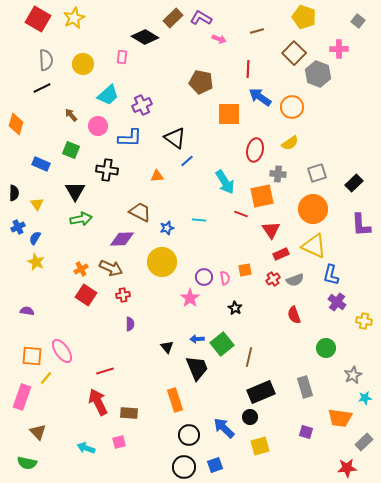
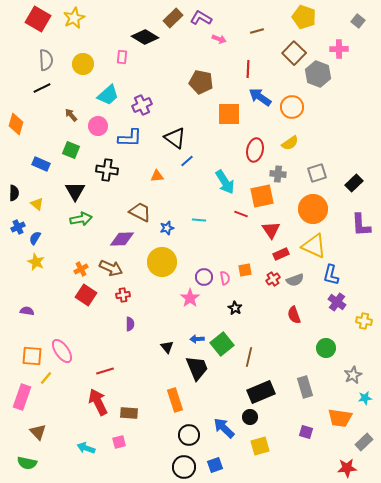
yellow triangle at (37, 204): rotated 16 degrees counterclockwise
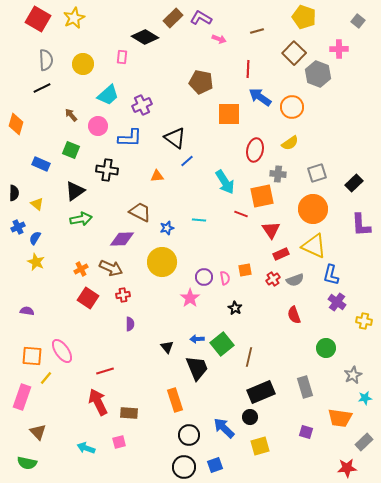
black triangle at (75, 191): rotated 25 degrees clockwise
red square at (86, 295): moved 2 px right, 3 px down
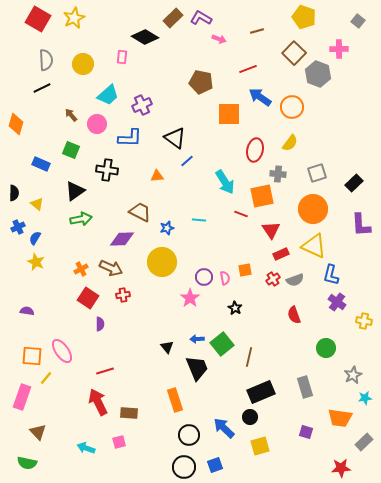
red line at (248, 69): rotated 66 degrees clockwise
pink circle at (98, 126): moved 1 px left, 2 px up
yellow semicircle at (290, 143): rotated 18 degrees counterclockwise
purple semicircle at (130, 324): moved 30 px left
red star at (347, 468): moved 6 px left
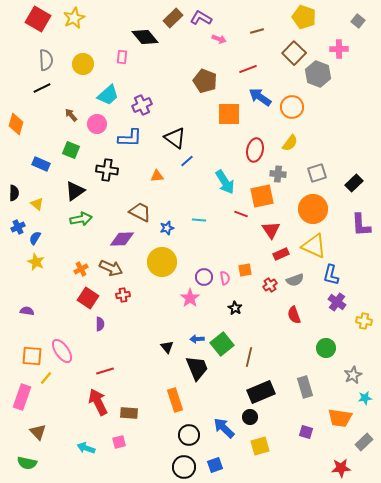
black diamond at (145, 37): rotated 20 degrees clockwise
brown pentagon at (201, 82): moved 4 px right, 1 px up; rotated 10 degrees clockwise
red cross at (273, 279): moved 3 px left, 6 px down
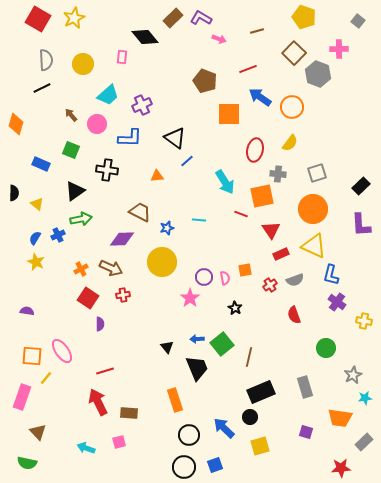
black rectangle at (354, 183): moved 7 px right, 3 px down
blue cross at (18, 227): moved 40 px right, 8 px down
